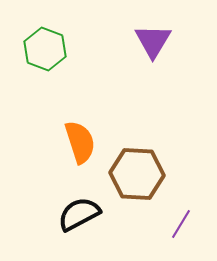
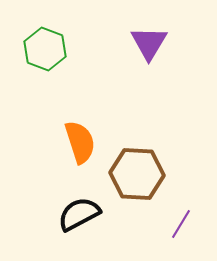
purple triangle: moved 4 px left, 2 px down
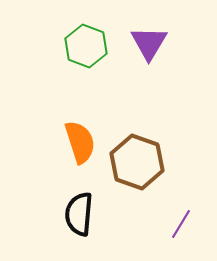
green hexagon: moved 41 px right, 3 px up
brown hexagon: moved 12 px up; rotated 16 degrees clockwise
black semicircle: rotated 57 degrees counterclockwise
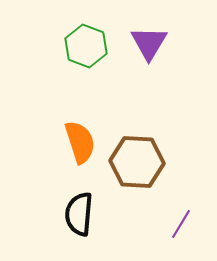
brown hexagon: rotated 16 degrees counterclockwise
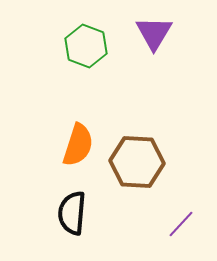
purple triangle: moved 5 px right, 10 px up
orange semicircle: moved 2 px left, 3 px down; rotated 36 degrees clockwise
black semicircle: moved 7 px left, 1 px up
purple line: rotated 12 degrees clockwise
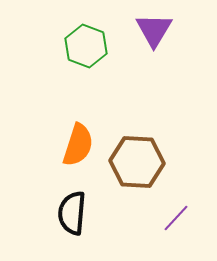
purple triangle: moved 3 px up
purple line: moved 5 px left, 6 px up
